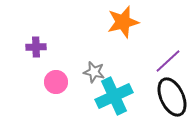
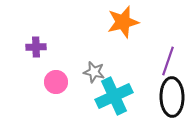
purple line: rotated 28 degrees counterclockwise
black ellipse: rotated 24 degrees clockwise
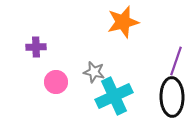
purple line: moved 8 px right
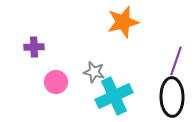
purple cross: moved 2 px left
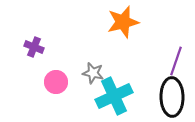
purple cross: rotated 24 degrees clockwise
gray star: moved 1 px left, 1 px down
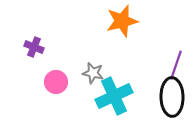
orange star: moved 1 px left, 1 px up
purple line: moved 4 px down
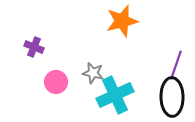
cyan cross: moved 1 px right, 1 px up
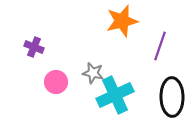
purple line: moved 16 px left, 19 px up
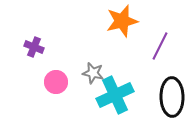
purple line: rotated 8 degrees clockwise
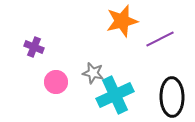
purple line: moved 7 px up; rotated 36 degrees clockwise
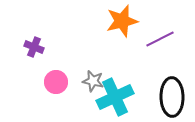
gray star: moved 8 px down
cyan cross: moved 2 px down
